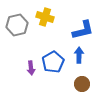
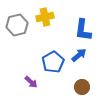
yellow cross: rotated 30 degrees counterclockwise
blue L-shape: rotated 110 degrees clockwise
blue arrow: rotated 49 degrees clockwise
purple arrow: moved 14 px down; rotated 40 degrees counterclockwise
brown circle: moved 3 px down
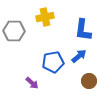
gray hexagon: moved 3 px left, 6 px down; rotated 15 degrees clockwise
blue arrow: moved 1 px down
blue pentagon: rotated 20 degrees clockwise
purple arrow: moved 1 px right, 1 px down
brown circle: moved 7 px right, 6 px up
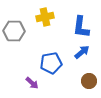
blue L-shape: moved 2 px left, 3 px up
blue arrow: moved 3 px right, 4 px up
blue pentagon: moved 2 px left, 1 px down
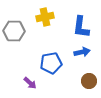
blue arrow: rotated 28 degrees clockwise
purple arrow: moved 2 px left
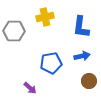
blue arrow: moved 4 px down
purple arrow: moved 5 px down
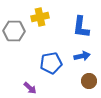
yellow cross: moved 5 px left
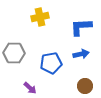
blue L-shape: rotated 80 degrees clockwise
gray hexagon: moved 22 px down
blue arrow: moved 1 px left, 2 px up
brown circle: moved 4 px left, 5 px down
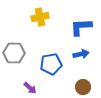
blue pentagon: moved 1 px down
brown circle: moved 2 px left, 1 px down
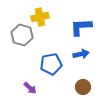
gray hexagon: moved 8 px right, 18 px up; rotated 15 degrees clockwise
